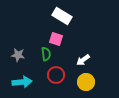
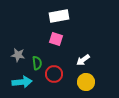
white rectangle: moved 3 px left; rotated 42 degrees counterclockwise
green semicircle: moved 9 px left, 9 px down
red circle: moved 2 px left, 1 px up
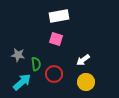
green semicircle: moved 1 px left, 1 px down
cyan arrow: rotated 36 degrees counterclockwise
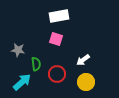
gray star: moved 5 px up
red circle: moved 3 px right
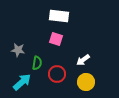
white rectangle: rotated 18 degrees clockwise
green semicircle: moved 1 px right, 1 px up; rotated 16 degrees clockwise
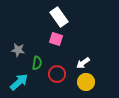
white rectangle: moved 1 px down; rotated 48 degrees clockwise
white arrow: moved 3 px down
cyan arrow: moved 3 px left
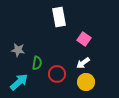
white rectangle: rotated 24 degrees clockwise
pink square: moved 28 px right; rotated 16 degrees clockwise
